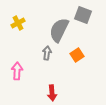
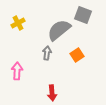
gray semicircle: rotated 25 degrees clockwise
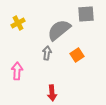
gray square: moved 3 px right, 1 px up; rotated 24 degrees counterclockwise
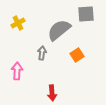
gray arrow: moved 5 px left
